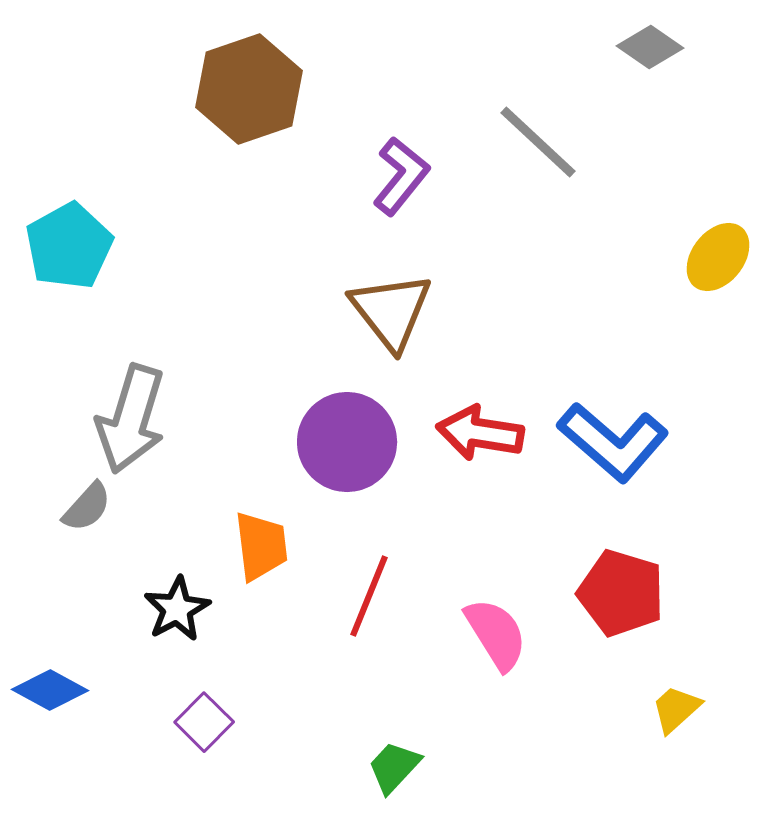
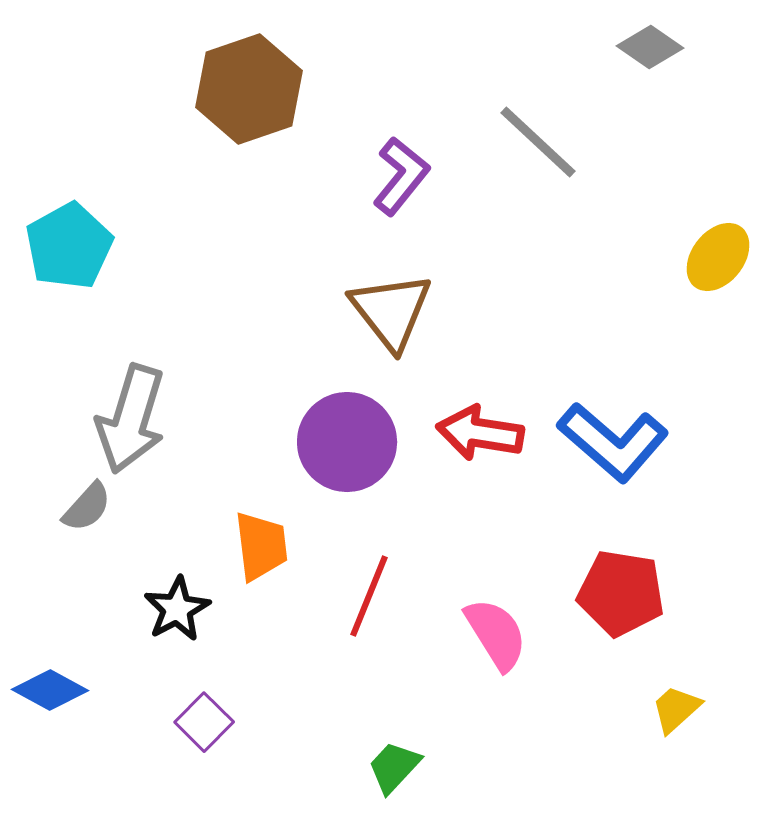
red pentagon: rotated 8 degrees counterclockwise
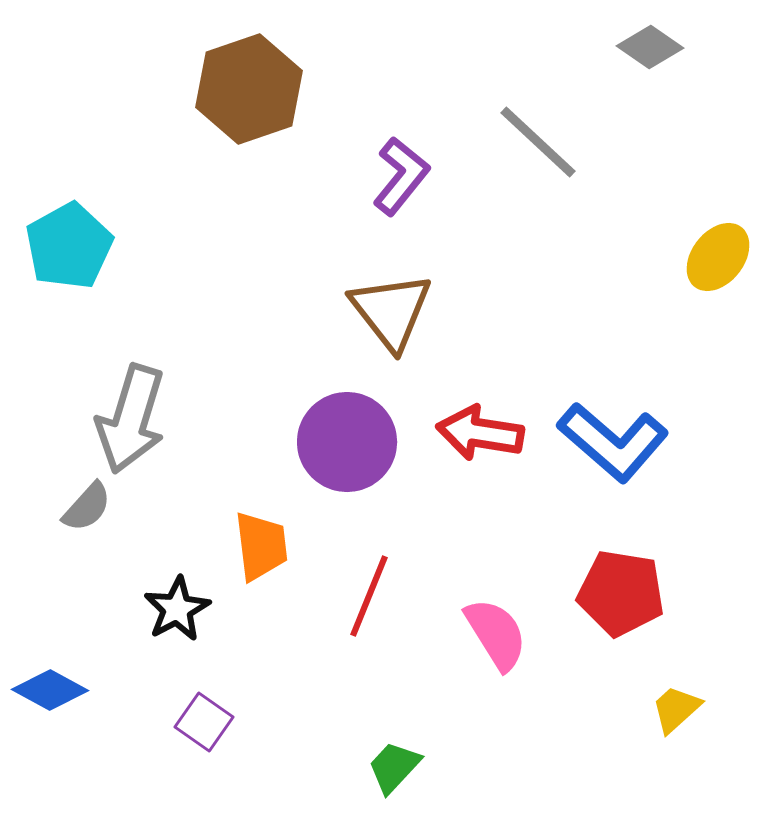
purple square: rotated 10 degrees counterclockwise
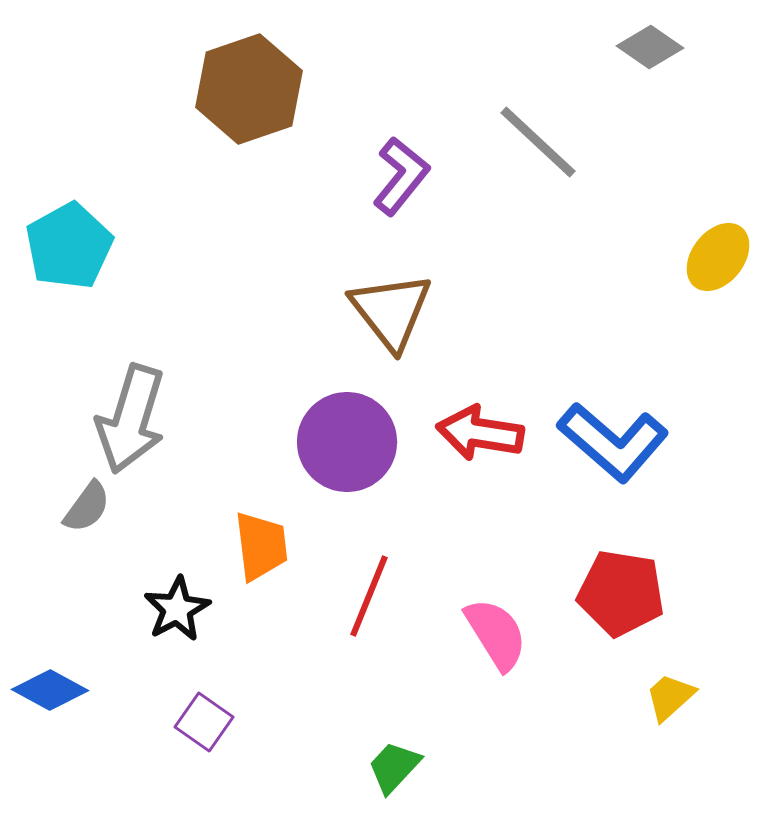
gray semicircle: rotated 6 degrees counterclockwise
yellow trapezoid: moved 6 px left, 12 px up
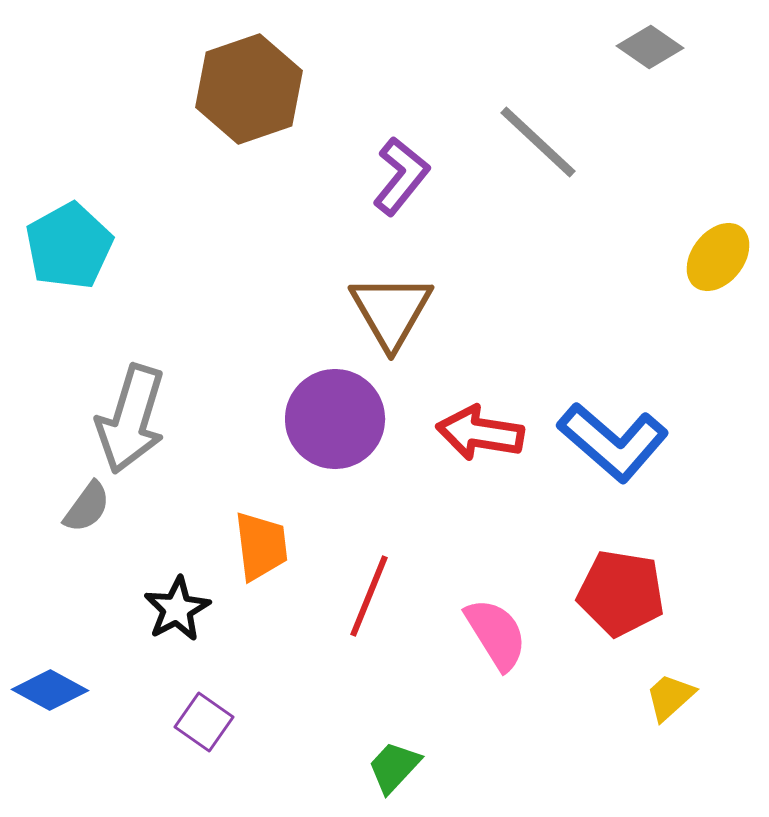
brown triangle: rotated 8 degrees clockwise
purple circle: moved 12 px left, 23 px up
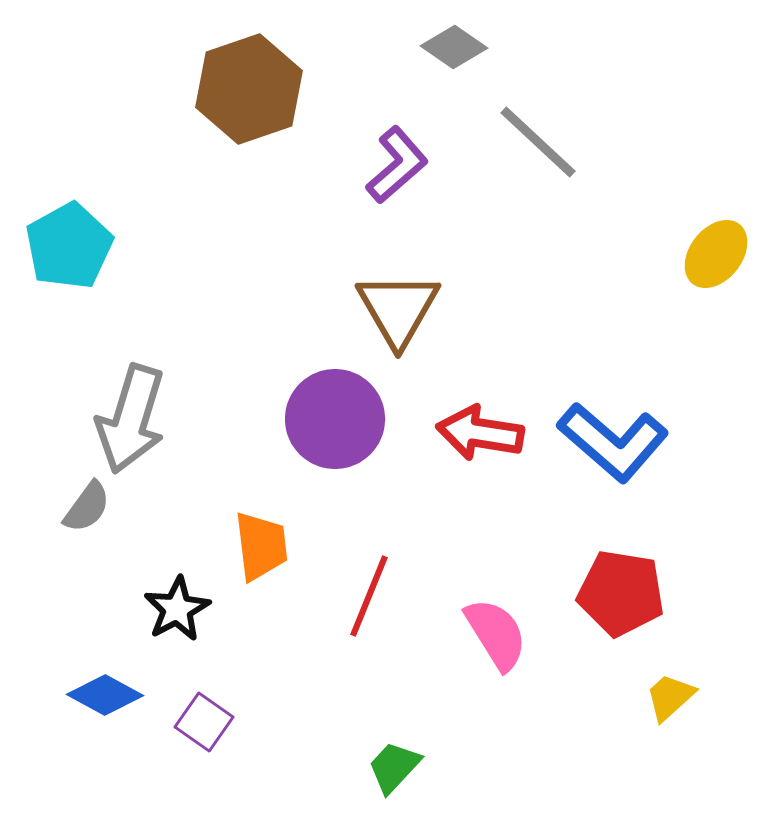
gray diamond: moved 196 px left
purple L-shape: moved 4 px left, 11 px up; rotated 10 degrees clockwise
yellow ellipse: moved 2 px left, 3 px up
brown triangle: moved 7 px right, 2 px up
blue diamond: moved 55 px right, 5 px down
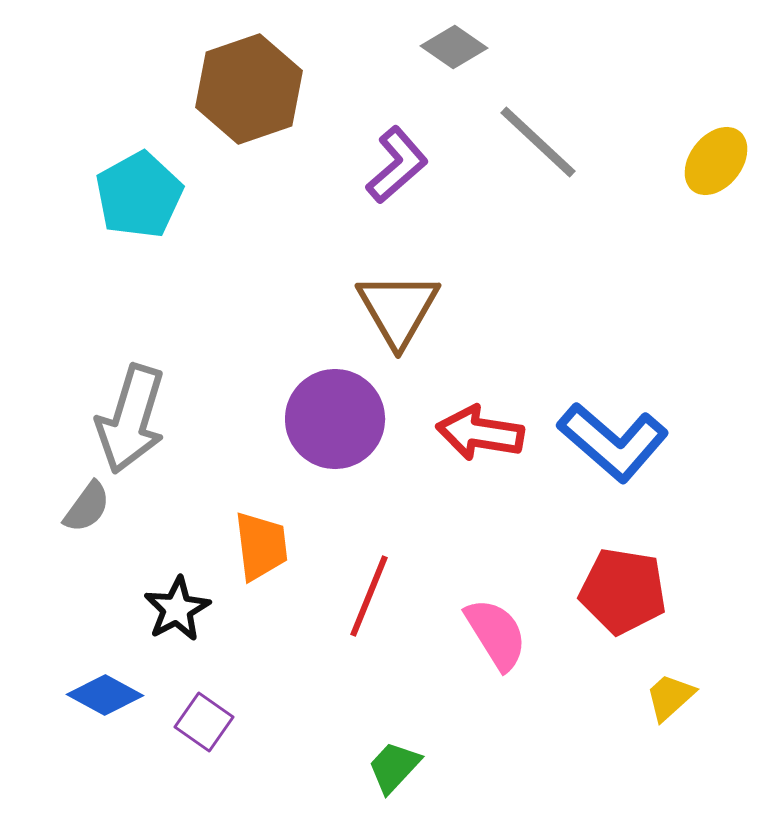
cyan pentagon: moved 70 px right, 51 px up
yellow ellipse: moved 93 px up
red pentagon: moved 2 px right, 2 px up
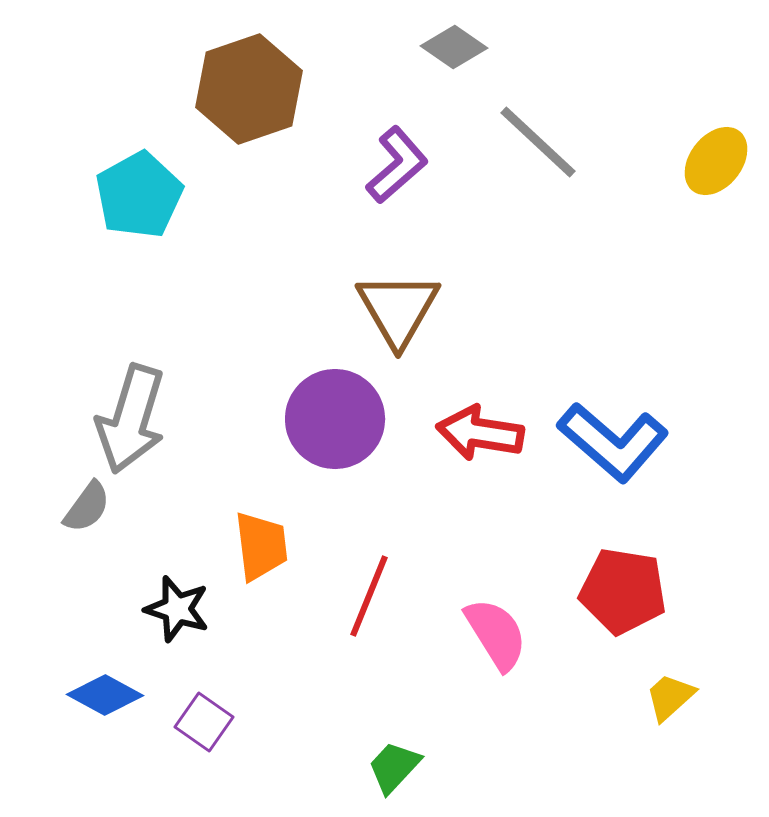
black star: rotated 26 degrees counterclockwise
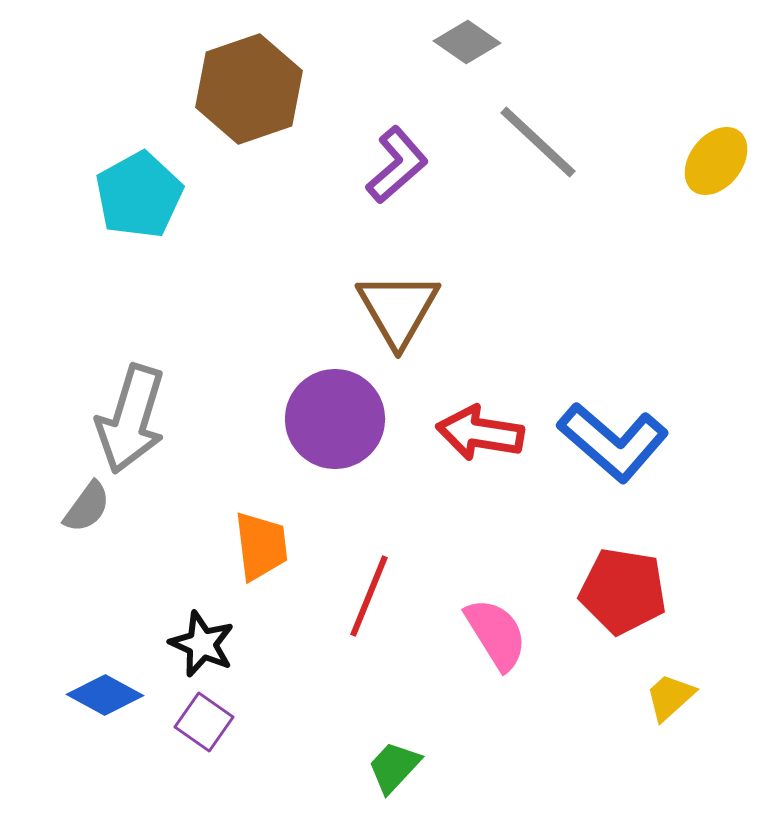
gray diamond: moved 13 px right, 5 px up
black star: moved 25 px right, 35 px down; rotated 6 degrees clockwise
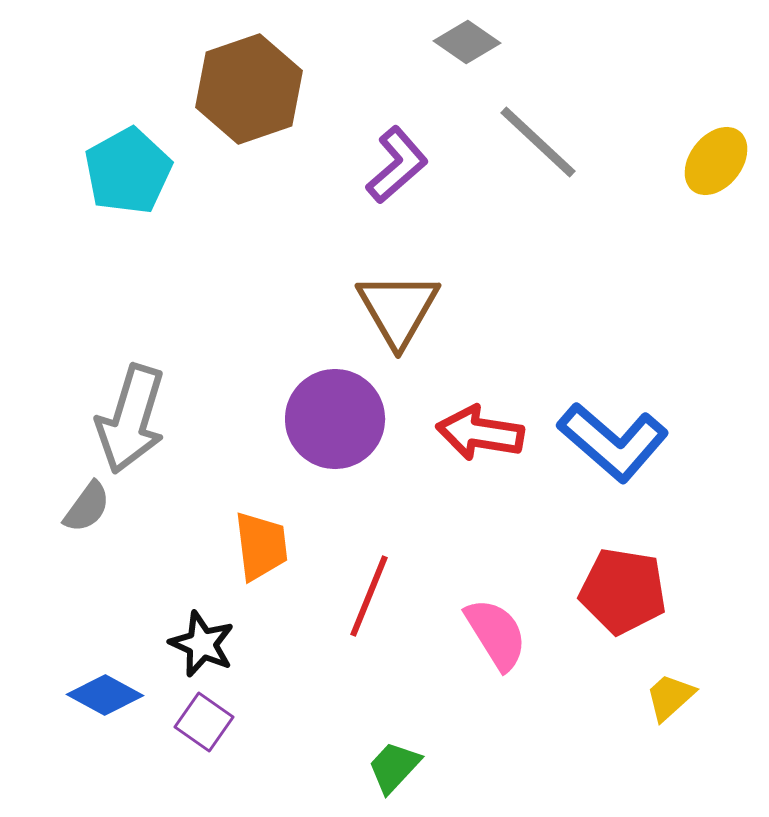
cyan pentagon: moved 11 px left, 24 px up
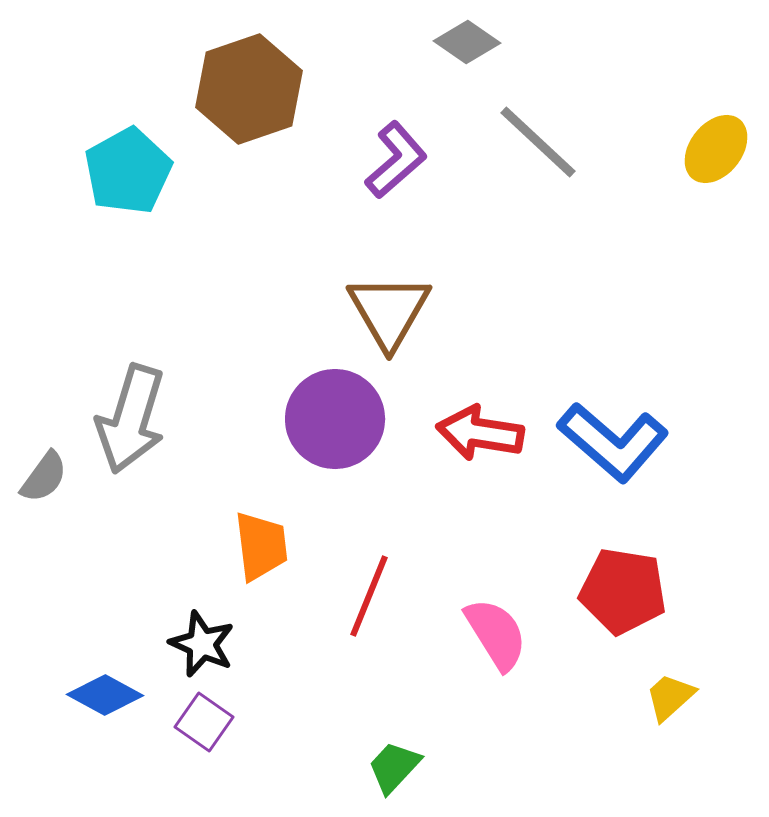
yellow ellipse: moved 12 px up
purple L-shape: moved 1 px left, 5 px up
brown triangle: moved 9 px left, 2 px down
gray semicircle: moved 43 px left, 30 px up
